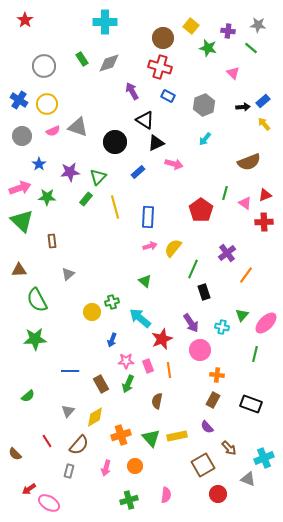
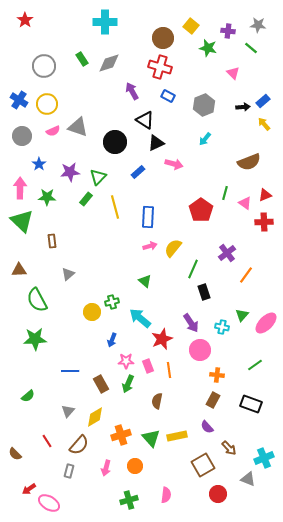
pink arrow at (20, 188): rotated 70 degrees counterclockwise
green line at (255, 354): moved 11 px down; rotated 42 degrees clockwise
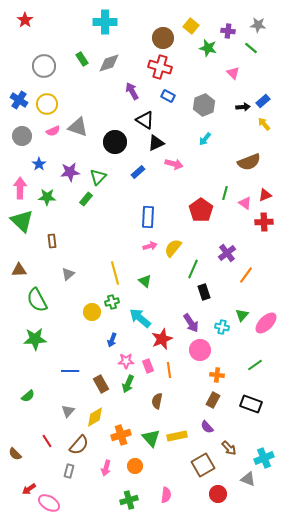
yellow line at (115, 207): moved 66 px down
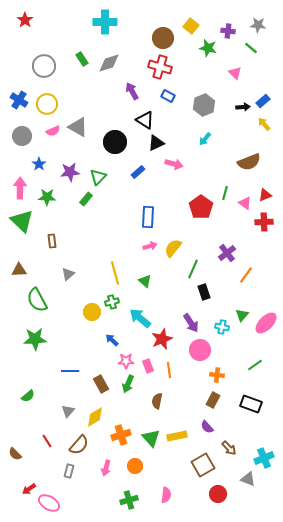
pink triangle at (233, 73): moved 2 px right
gray triangle at (78, 127): rotated 10 degrees clockwise
red pentagon at (201, 210): moved 3 px up
blue arrow at (112, 340): rotated 112 degrees clockwise
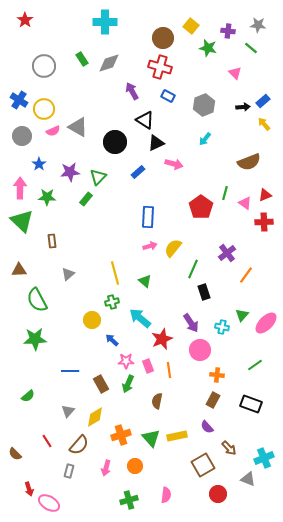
yellow circle at (47, 104): moved 3 px left, 5 px down
yellow circle at (92, 312): moved 8 px down
red arrow at (29, 489): rotated 72 degrees counterclockwise
